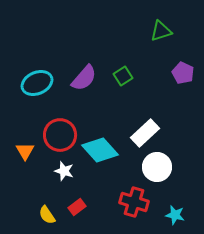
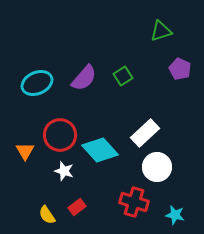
purple pentagon: moved 3 px left, 4 px up
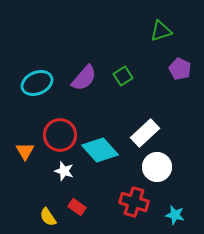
red rectangle: rotated 72 degrees clockwise
yellow semicircle: moved 1 px right, 2 px down
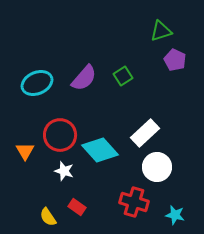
purple pentagon: moved 5 px left, 9 px up
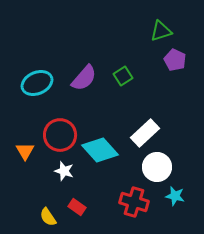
cyan star: moved 19 px up
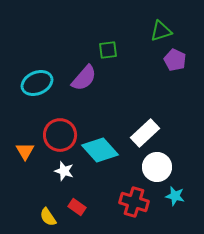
green square: moved 15 px left, 26 px up; rotated 24 degrees clockwise
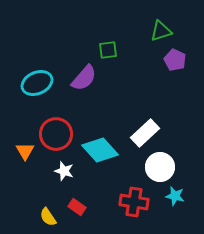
red circle: moved 4 px left, 1 px up
white circle: moved 3 px right
red cross: rotated 8 degrees counterclockwise
